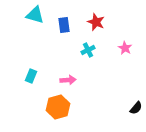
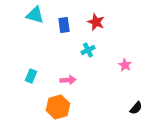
pink star: moved 17 px down
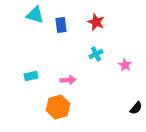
blue rectangle: moved 3 px left
cyan cross: moved 8 px right, 4 px down
cyan rectangle: rotated 56 degrees clockwise
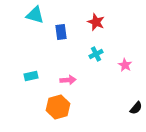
blue rectangle: moved 7 px down
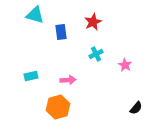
red star: moved 3 px left; rotated 24 degrees clockwise
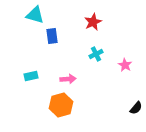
blue rectangle: moved 9 px left, 4 px down
pink arrow: moved 1 px up
orange hexagon: moved 3 px right, 2 px up
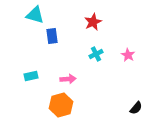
pink star: moved 3 px right, 10 px up
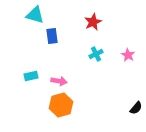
pink arrow: moved 9 px left, 2 px down; rotated 14 degrees clockwise
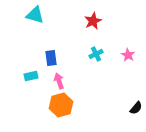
red star: moved 1 px up
blue rectangle: moved 1 px left, 22 px down
pink arrow: rotated 119 degrees counterclockwise
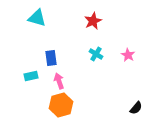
cyan triangle: moved 2 px right, 3 px down
cyan cross: rotated 32 degrees counterclockwise
